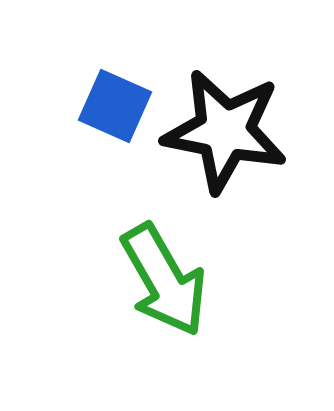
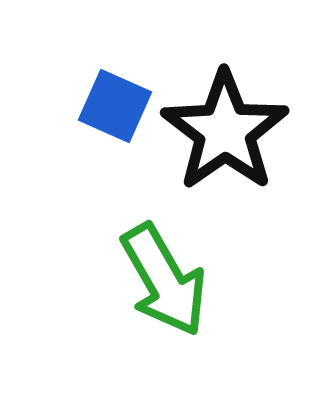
black star: rotated 26 degrees clockwise
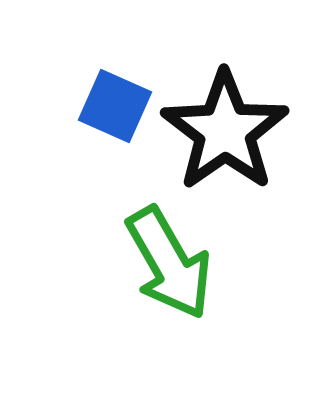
green arrow: moved 5 px right, 17 px up
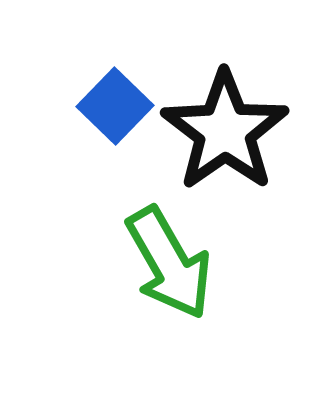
blue square: rotated 20 degrees clockwise
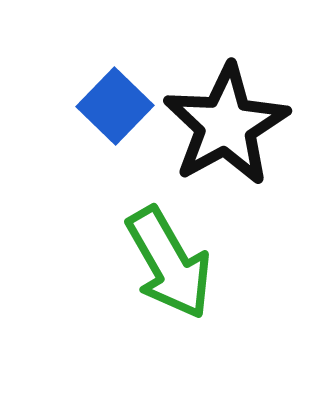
black star: moved 1 px right, 6 px up; rotated 6 degrees clockwise
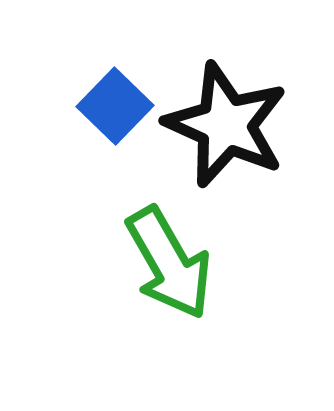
black star: rotated 19 degrees counterclockwise
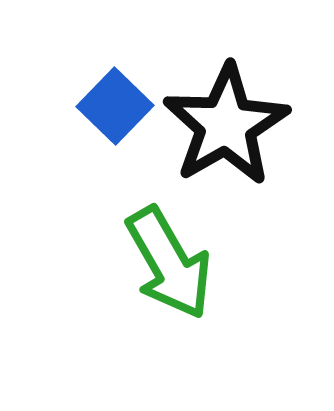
black star: rotated 18 degrees clockwise
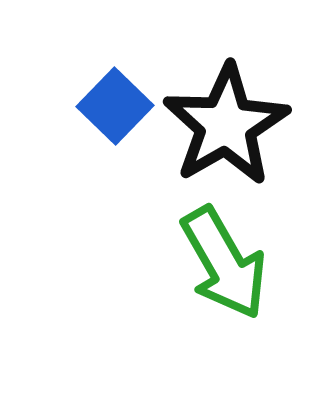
green arrow: moved 55 px right
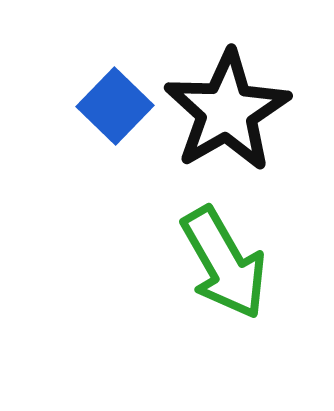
black star: moved 1 px right, 14 px up
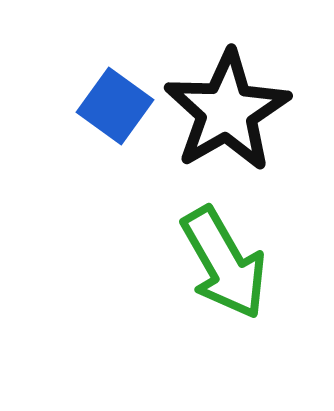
blue square: rotated 8 degrees counterclockwise
